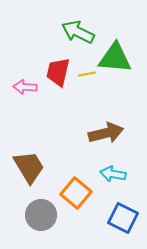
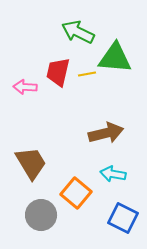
brown trapezoid: moved 2 px right, 4 px up
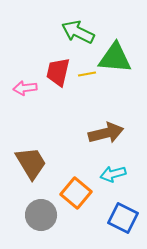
pink arrow: moved 1 px down; rotated 10 degrees counterclockwise
cyan arrow: rotated 25 degrees counterclockwise
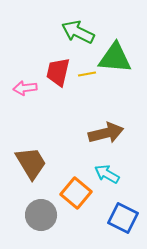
cyan arrow: moved 6 px left; rotated 45 degrees clockwise
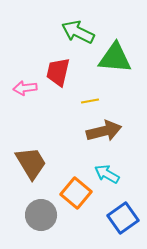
yellow line: moved 3 px right, 27 px down
brown arrow: moved 2 px left, 2 px up
blue square: rotated 28 degrees clockwise
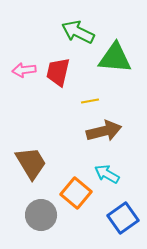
pink arrow: moved 1 px left, 18 px up
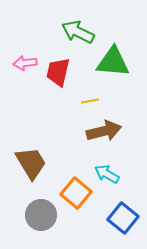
green triangle: moved 2 px left, 4 px down
pink arrow: moved 1 px right, 7 px up
blue square: rotated 16 degrees counterclockwise
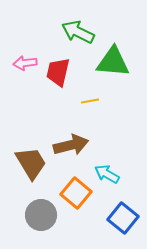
brown arrow: moved 33 px left, 14 px down
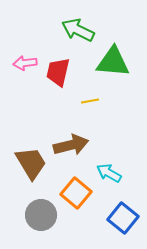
green arrow: moved 2 px up
cyan arrow: moved 2 px right, 1 px up
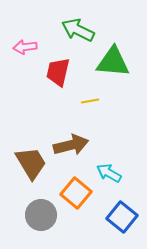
pink arrow: moved 16 px up
blue square: moved 1 px left, 1 px up
